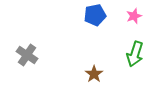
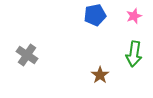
green arrow: moved 1 px left; rotated 10 degrees counterclockwise
brown star: moved 6 px right, 1 px down
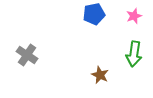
blue pentagon: moved 1 px left, 1 px up
brown star: rotated 12 degrees counterclockwise
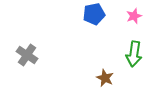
brown star: moved 5 px right, 3 px down
